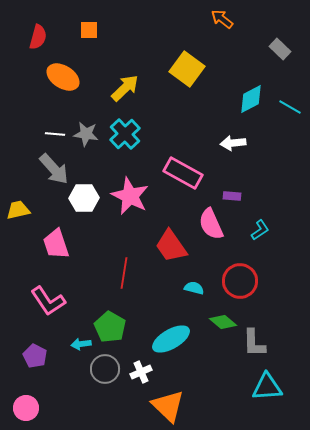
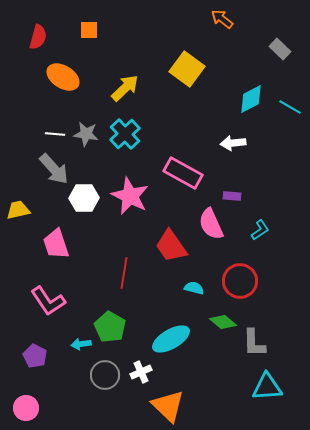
gray circle: moved 6 px down
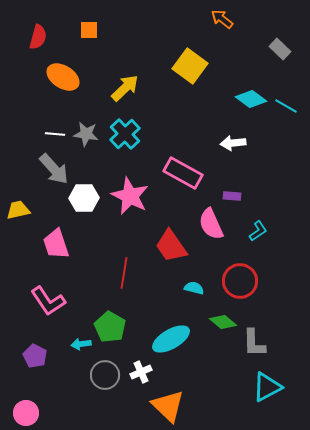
yellow square: moved 3 px right, 3 px up
cyan diamond: rotated 64 degrees clockwise
cyan line: moved 4 px left, 1 px up
cyan L-shape: moved 2 px left, 1 px down
cyan triangle: rotated 24 degrees counterclockwise
pink circle: moved 5 px down
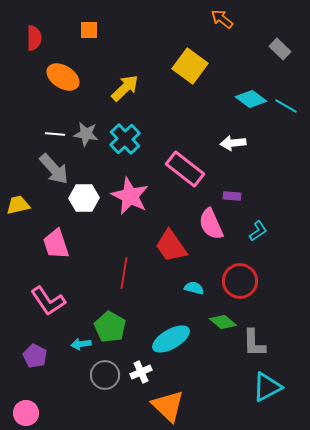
red semicircle: moved 4 px left, 1 px down; rotated 15 degrees counterclockwise
cyan cross: moved 5 px down
pink rectangle: moved 2 px right, 4 px up; rotated 9 degrees clockwise
yellow trapezoid: moved 5 px up
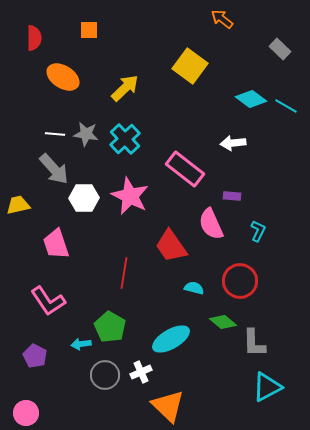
cyan L-shape: rotated 30 degrees counterclockwise
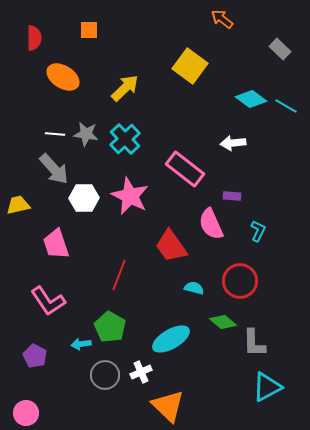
red line: moved 5 px left, 2 px down; rotated 12 degrees clockwise
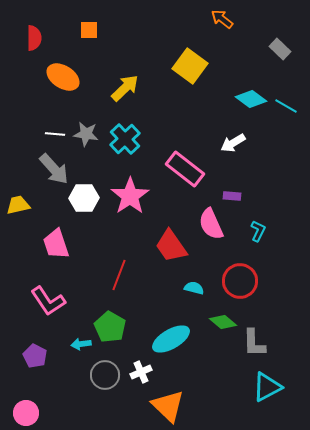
white arrow: rotated 25 degrees counterclockwise
pink star: rotated 12 degrees clockwise
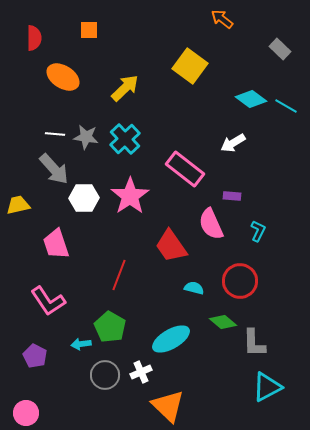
gray star: moved 3 px down
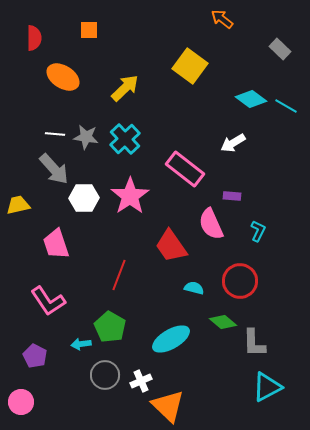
white cross: moved 9 px down
pink circle: moved 5 px left, 11 px up
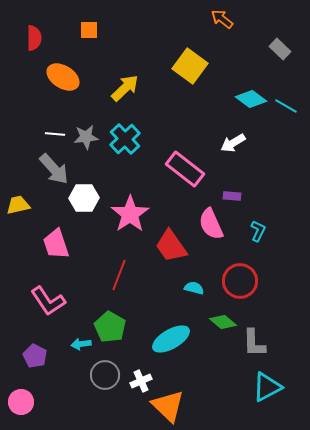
gray star: rotated 15 degrees counterclockwise
pink star: moved 18 px down
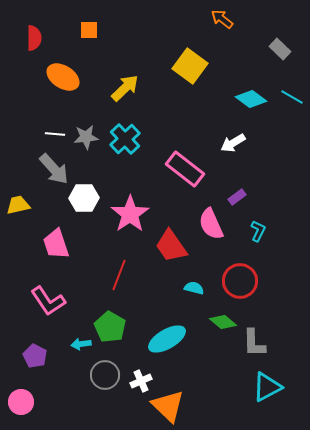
cyan line: moved 6 px right, 9 px up
purple rectangle: moved 5 px right, 1 px down; rotated 42 degrees counterclockwise
cyan ellipse: moved 4 px left
